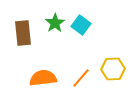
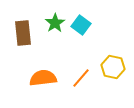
yellow hexagon: moved 2 px up; rotated 15 degrees clockwise
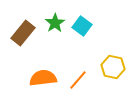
cyan square: moved 1 px right, 1 px down
brown rectangle: rotated 45 degrees clockwise
orange line: moved 3 px left, 2 px down
